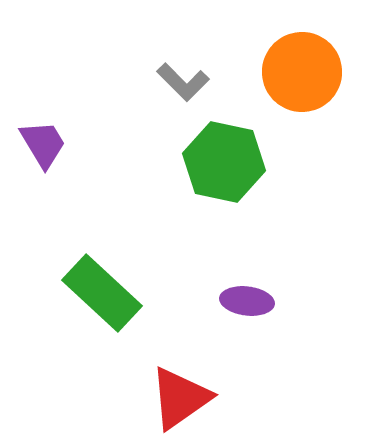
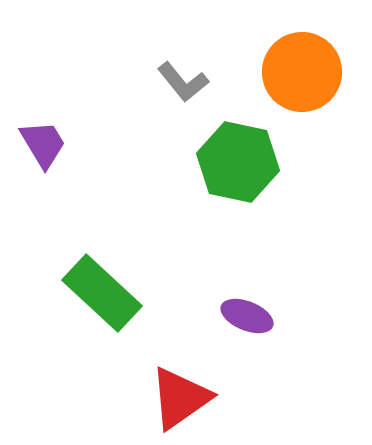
gray L-shape: rotated 6 degrees clockwise
green hexagon: moved 14 px right
purple ellipse: moved 15 px down; rotated 15 degrees clockwise
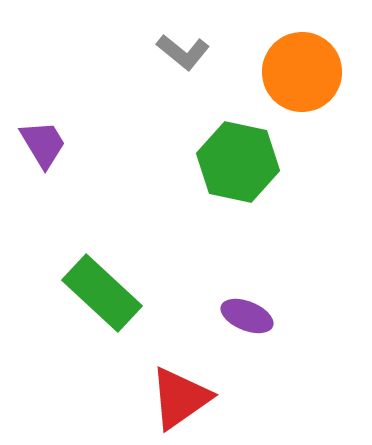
gray L-shape: moved 30 px up; rotated 12 degrees counterclockwise
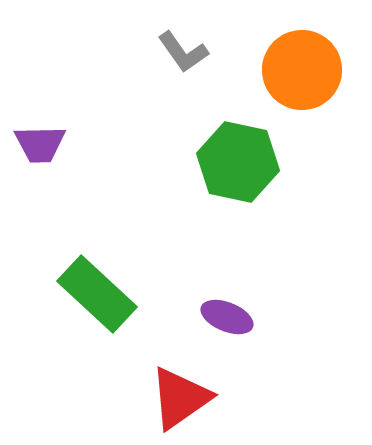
gray L-shape: rotated 16 degrees clockwise
orange circle: moved 2 px up
purple trapezoid: moved 3 px left; rotated 120 degrees clockwise
green rectangle: moved 5 px left, 1 px down
purple ellipse: moved 20 px left, 1 px down
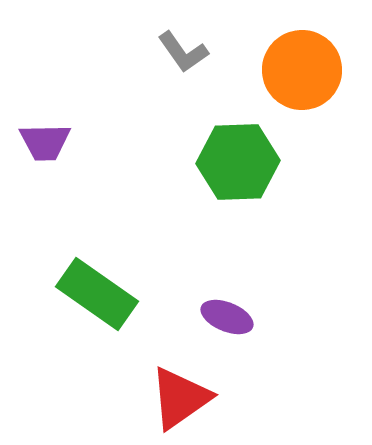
purple trapezoid: moved 5 px right, 2 px up
green hexagon: rotated 14 degrees counterclockwise
green rectangle: rotated 8 degrees counterclockwise
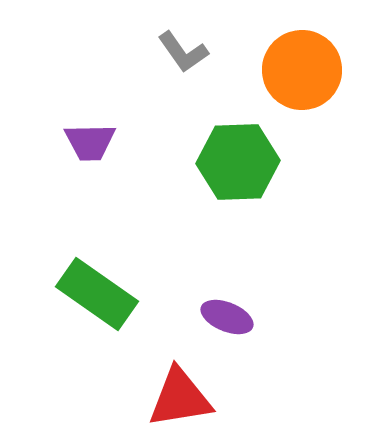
purple trapezoid: moved 45 px right
red triangle: rotated 26 degrees clockwise
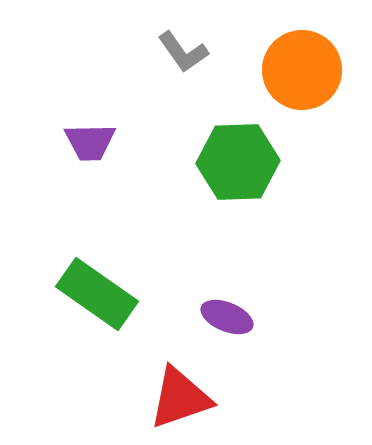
red triangle: rotated 10 degrees counterclockwise
